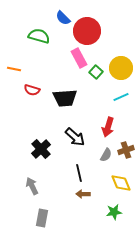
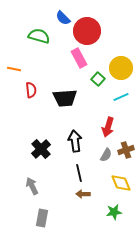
green square: moved 2 px right, 7 px down
red semicircle: moved 1 px left; rotated 112 degrees counterclockwise
black arrow: moved 4 px down; rotated 140 degrees counterclockwise
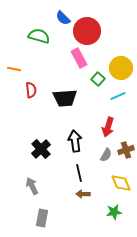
cyan line: moved 3 px left, 1 px up
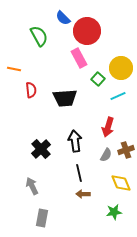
green semicircle: rotated 45 degrees clockwise
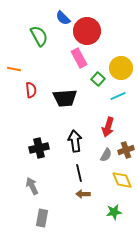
black cross: moved 2 px left, 1 px up; rotated 30 degrees clockwise
yellow diamond: moved 1 px right, 3 px up
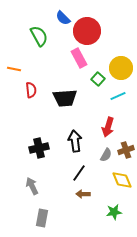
black line: rotated 48 degrees clockwise
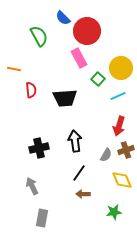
red arrow: moved 11 px right, 1 px up
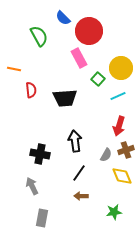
red circle: moved 2 px right
black cross: moved 1 px right, 6 px down; rotated 24 degrees clockwise
yellow diamond: moved 4 px up
brown arrow: moved 2 px left, 2 px down
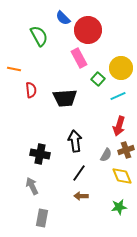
red circle: moved 1 px left, 1 px up
green star: moved 5 px right, 5 px up
